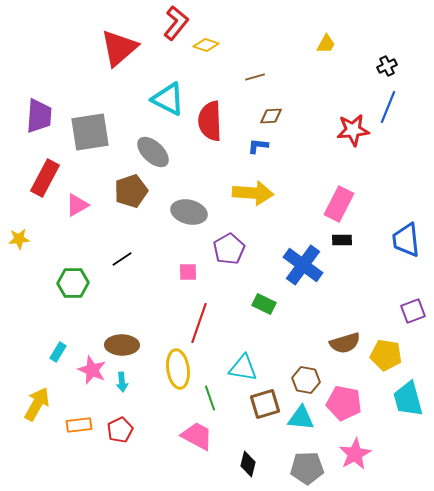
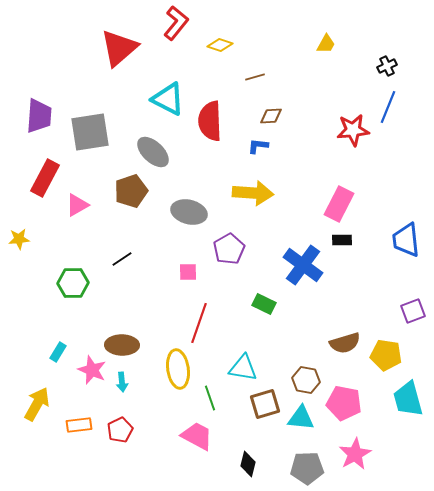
yellow diamond at (206, 45): moved 14 px right
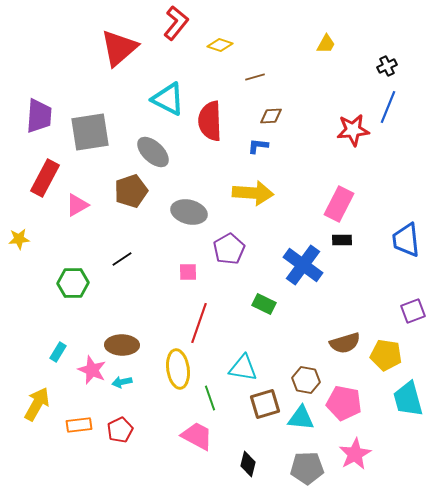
cyan arrow at (122, 382): rotated 84 degrees clockwise
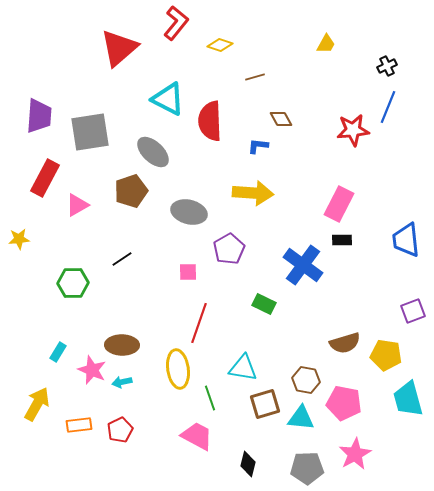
brown diamond at (271, 116): moved 10 px right, 3 px down; rotated 65 degrees clockwise
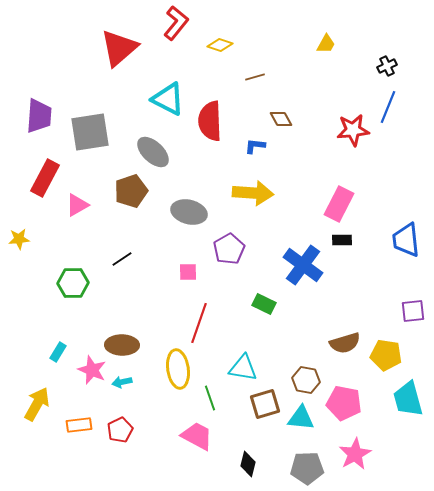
blue L-shape at (258, 146): moved 3 px left
purple square at (413, 311): rotated 15 degrees clockwise
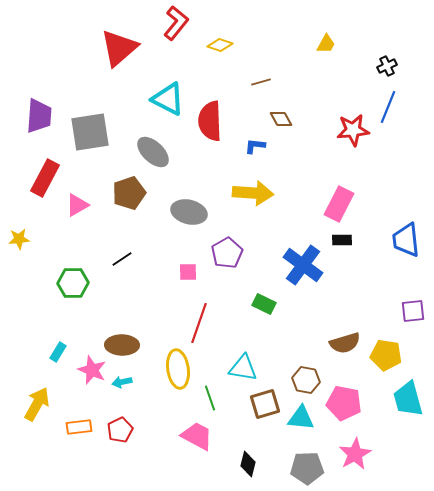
brown line at (255, 77): moved 6 px right, 5 px down
brown pentagon at (131, 191): moved 2 px left, 2 px down
purple pentagon at (229, 249): moved 2 px left, 4 px down
orange rectangle at (79, 425): moved 2 px down
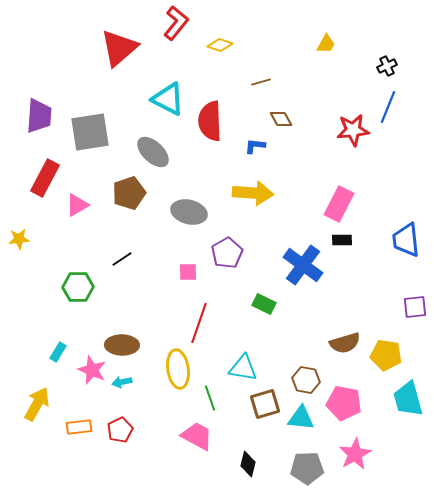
green hexagon at (73, 283): moved 5 px right, 4 px down
purple square at (413, 311): moved 2 px right, 4 px up
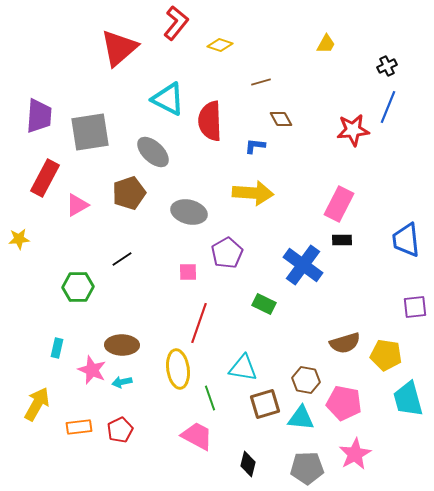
cyan rectangle at (58, 352): moved 1 px left, 4 px up; rotated 18 degrees counterclockwise
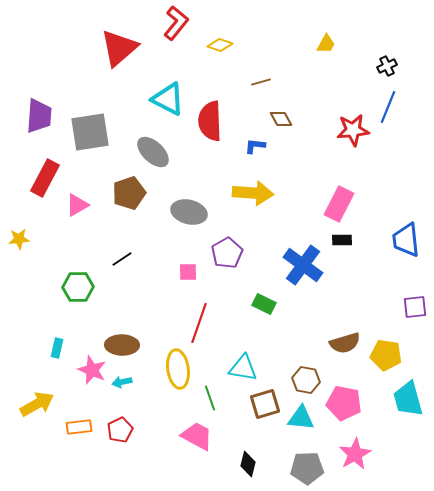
yellow arrow at (37, 404): rotated 32 degrees clockwise
